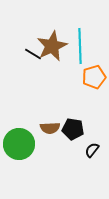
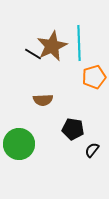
cyan line: moved 1 px left, 3 px up
brown semicircle: moved 7 px left, 28 px up
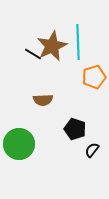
cyan line: moved 1 px left, 1 px up
black pentagon: moved 2 px right; rotated 10 degrees clockwise
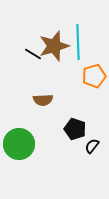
brown star: moved 2 px right; rotated 8 degrees clockwise
orange pentagon: moved 1 px up
black semicircle: moved 4 px up
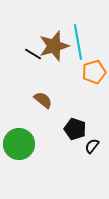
cyan line: rotated 8 degrees counterclockwise
orange pentagon: moved 4 px up
brown semicircle: rotated 138 degrees counterclockwise
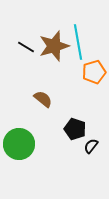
black line: moved 7 px left, 7 px up
brown semicircle: moved 1 px up
black semicircle: moved 1 px left
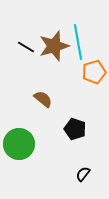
black semicircle: moved 8 px left, 28 px down
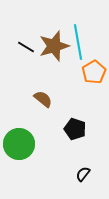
orange pentagon: rotated 15 degrees counterclockwise
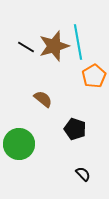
orange pentagon: moved 4 px down
black semicircle: rotated 98 degrees clockwise
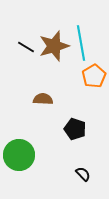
cyan line: moved 3 px right, 1 px down
brown semicircle: rotated 36 degrees counterclockwise
green circle: moved 11 px down
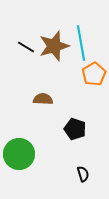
orange pentagon: moved 2 px up
green circle: moved 1 px up
black semicircle: rotated 28 degrees clockwise
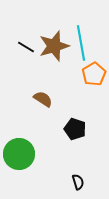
brown semicircle: rotated 30 degrees clockwise
black semicircle: moved 5 px left, 8 px down
